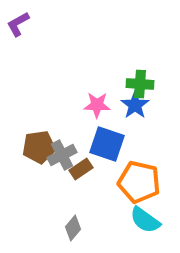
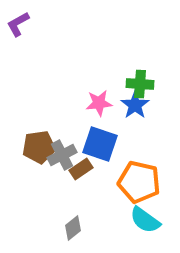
pink star: moved 2 px right, 2 px up; rotated 8 degrees counterclockwise
blue square: moved 7 px left
gray diamond: rotated 10 degrees clockwise
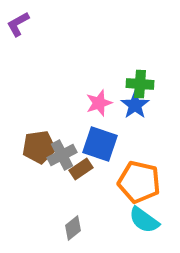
pink star: rotated 12 degrees counterclockwise
cyan semicircle: moved 1 px left
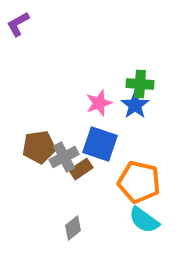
gray cross: moved 2 px right, 2 px down
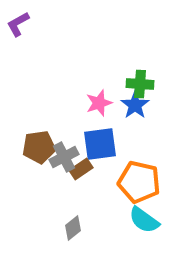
blue square: rotated 27 degrees counterclockwise
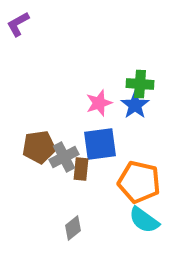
brown rectangle: rotated 50 degrees counterclockwise
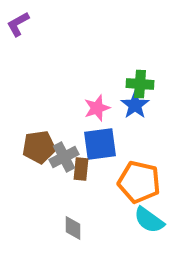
pink star: moved 2 px left, 5 px down
cyan semicircle: moved 5 px right
gray diamond: rotated 50 degrees counterclockwise
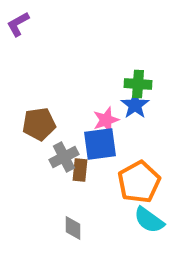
green cross: moved 2 px left
pink star: moved 9 px right, 12 px down
brown pentagon: moved 23 px up
brown rectangle: moved 1 px left, 1 px down
orange pentagon: rotated 30 degrees clockwise
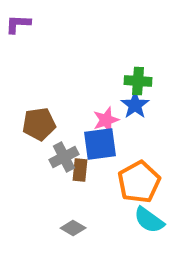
purple L-shape: rotated 32 degrees clockwise
green cross: moved 3 px up
gray diamond: rotated 60 degrees counterclockwise
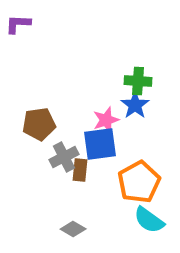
gray diamond: moved 1 px down
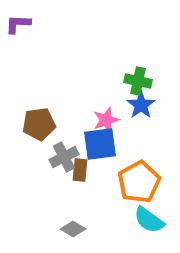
green cross: rotated 8 degrees clockwise
blue star: moved 6 px right
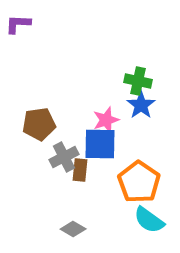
blue square: rotated 9 degrees clockwise
orange pentagon: rotated 9 degrees counterclockwise
